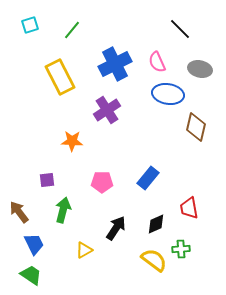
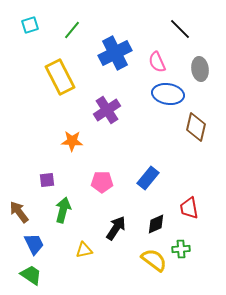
blue cross: moved 11 px up
gray ellipse: rotated 70 degrees clockwise
yellow triangle: rotated 18 degrees clockwise
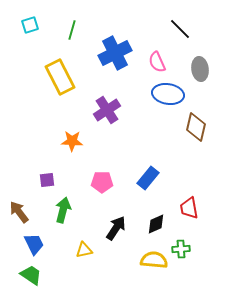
green line: rotated 24 degrees counterclockwise
yellow semicircle: rotated 32 degrees counterclockwise
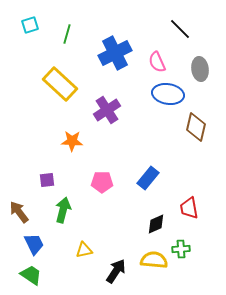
green line: moved 5 px left, 4 px down
yellow rectangle: moved 7 px down; rotated 20 degrees counterclockwise
black arrow: moved 43 px down
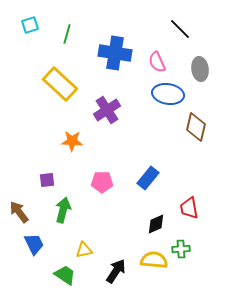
blue cross: rotated 36 degrees clockwise
green trapezoid: moved 34 px right
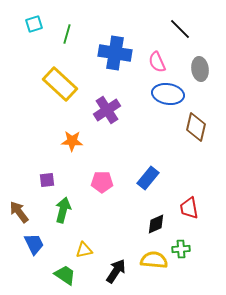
cyan square: moved 4 px right, 1 px up
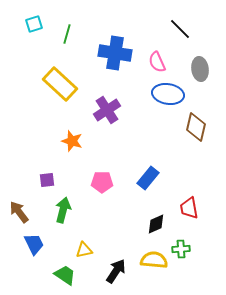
orange star: rotated 15 degrees clockwise
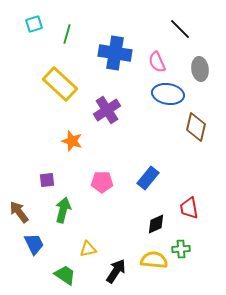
yellow triangle: moved 4 px right, 1 px up
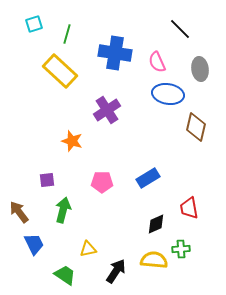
yellow rectangle: moved 13 px up
blue rectangle: rotated 20 degrees clockwise
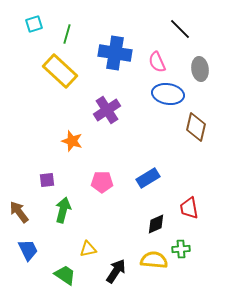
blue trapezoid: moved 6 px left, 6 px down
